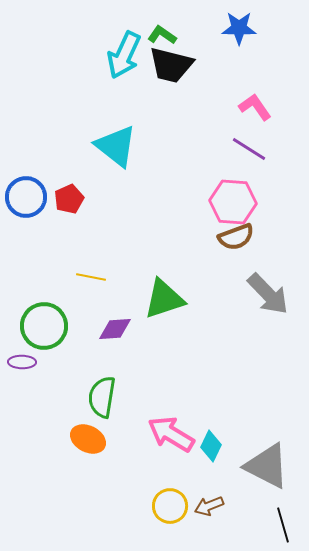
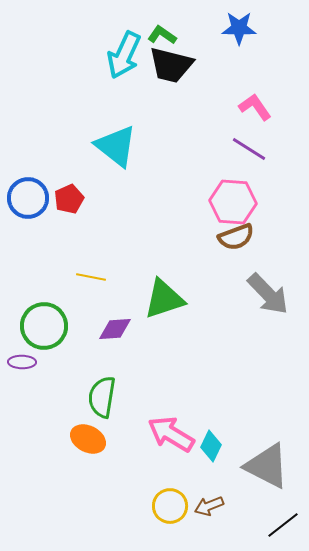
blue circle: moved 2 px right, 1 px down
black line: rotated 68 degrees clockwise
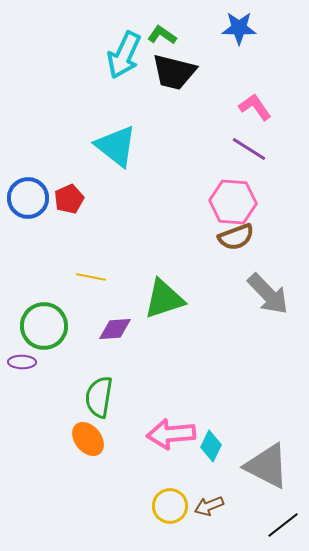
black trapezoid: moved 3 px right, 7 px down
green semicircle: moved 3 px left
pink arrow: rotated 36 degrees counterclockwise
orange ellipse: rotated 24 degrees clockwise
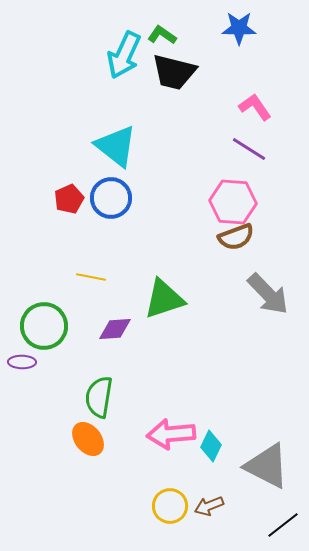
blue circle: moved 83 px right
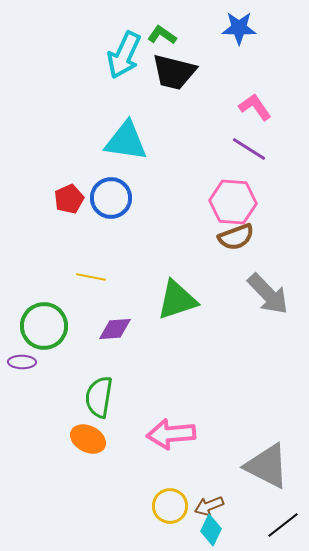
cyan triangle: moved 10 px right, 5 px up; rotated 30 degrees counterclockwise
green triangle: moved 13 px right, 1 px down
orange ellipse: rotated 24 degrees counterclockwise
cyan diamond: moved 84 px down
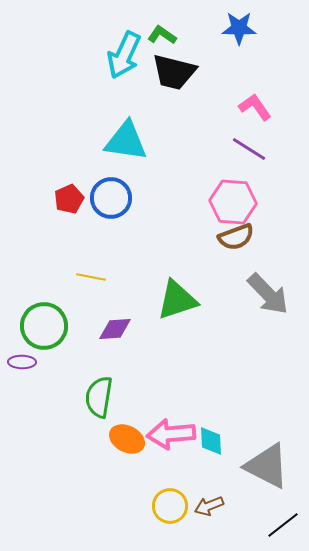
orange ellipse: moved 39 px right
cyan diamond: moved 89 px up; rotated 28 degrees counterclockwise
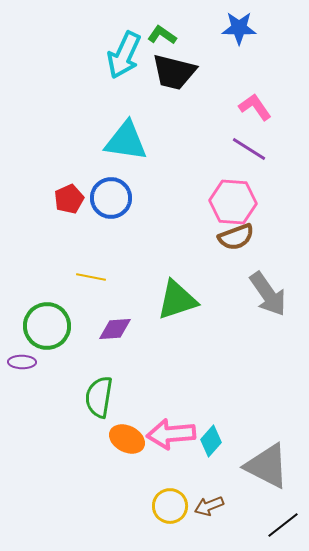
gray arrow: rotated 9 degrees clockwise
green circle: moved 3 px right
cyan diamond: rotated 44 degrees clockwise
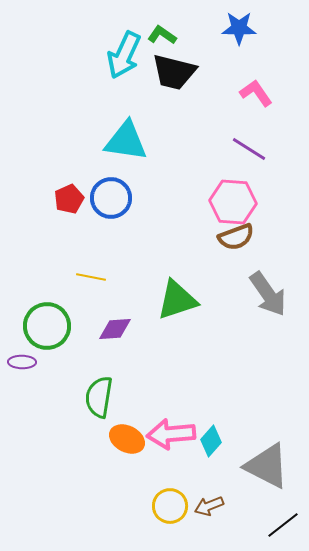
pink L-shape: moved 1 px right, 14 px up
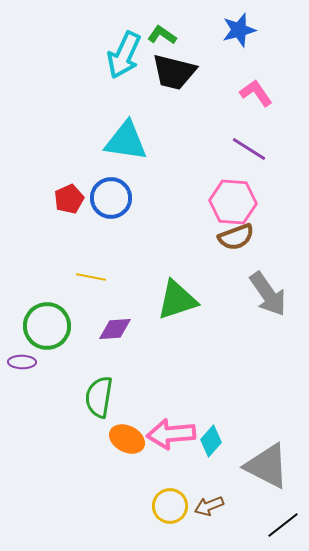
blue star: moved 2 px down; rotated 16 degrees counterclockwise
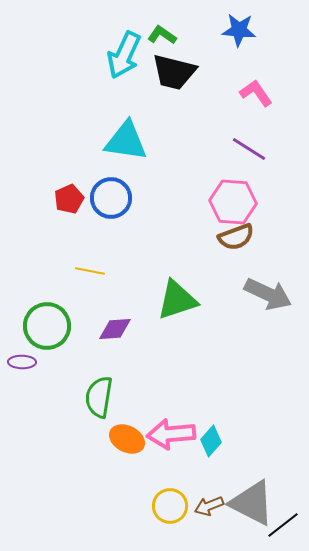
blue star: rotated 20 degrees clockwise
yellow line: moved 1 px left, 6 px up
gray arrow: rotated 30 degrees counterclockwise
gray triangle: moved 15 px left, 37 px down
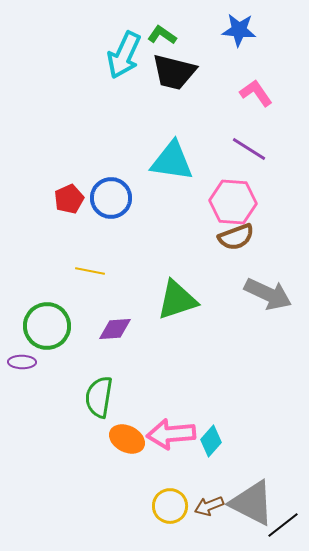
cyan triangle: moved 46 px right, 20 px down
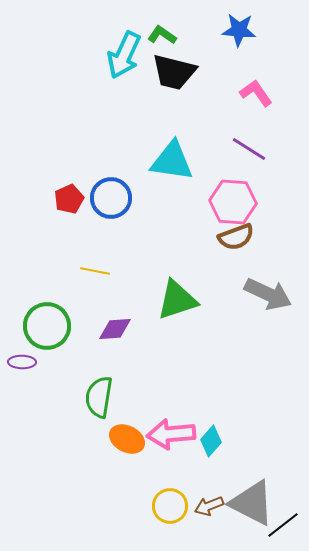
yellow line: moved 5 px right
